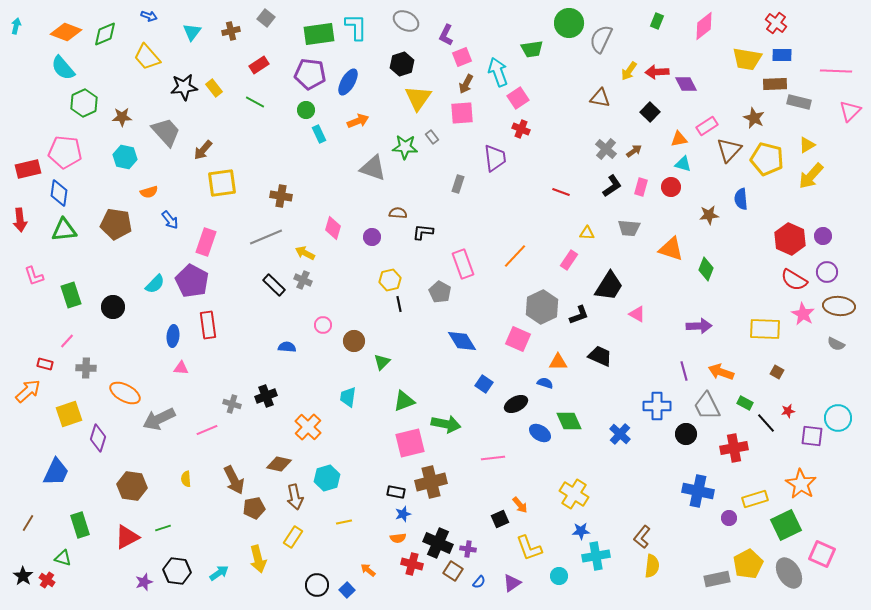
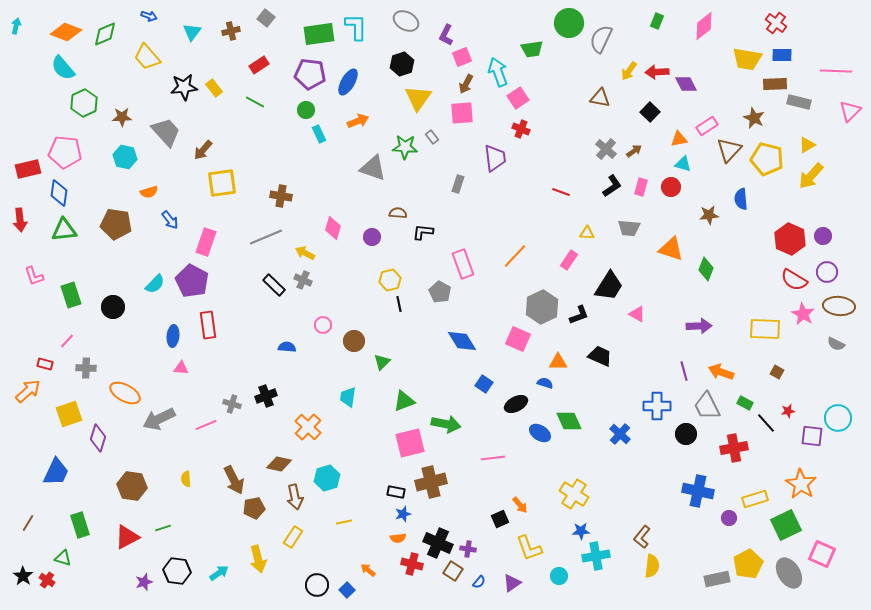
pink line at (207, 430): moved 1 px left, 5 px up
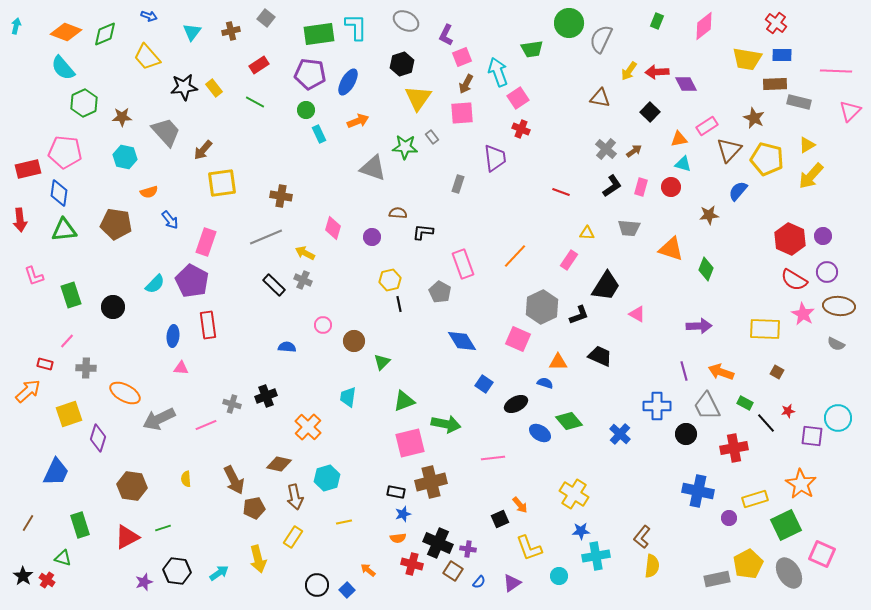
blue semicircle at (741, 199): moved 3 px left, 8 px up; rotated 45 degrees clockwise
black trapezoid at (609, 286): moved 3 px left
green diamond at (569, 421): rotated 16 degrees counterclockwise
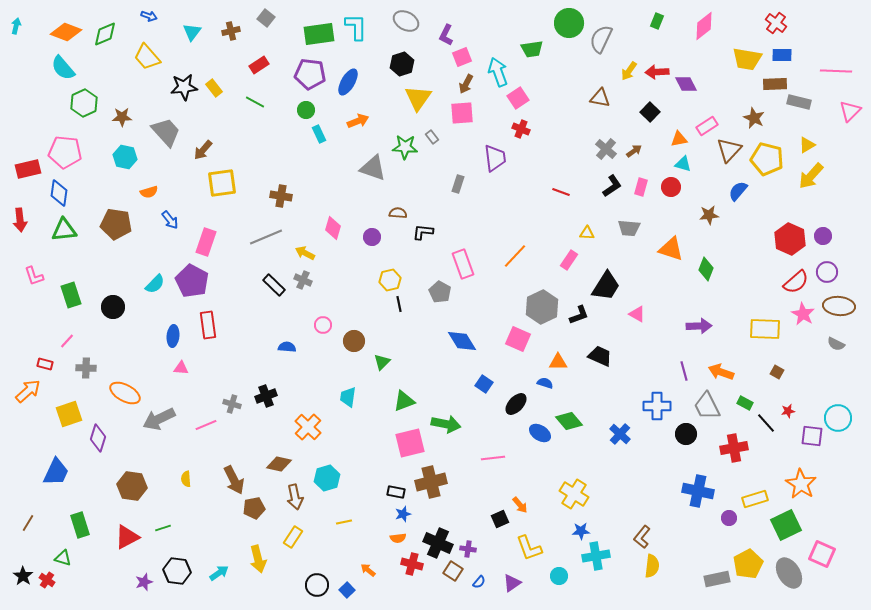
red semicircle at (794, 280): moved 2 px right, 2 px down; rotated 72 degrees counterclockwise
black ellipse at (516, 404): rotated 20 degrees counterclockwise
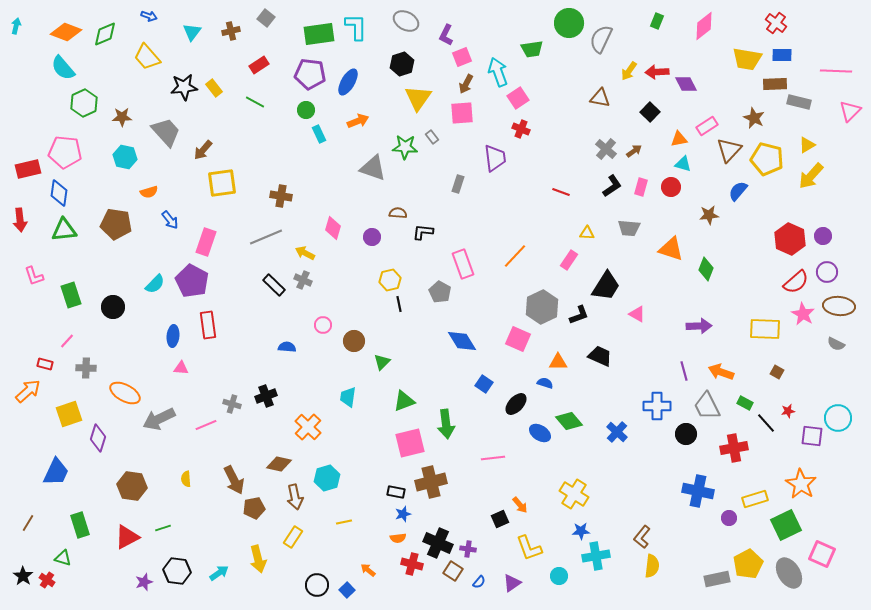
green arrow at (446, 424): rotated 72 degrees clockwise
blue cross at (620, 434): moved 3 px left, 2 px up
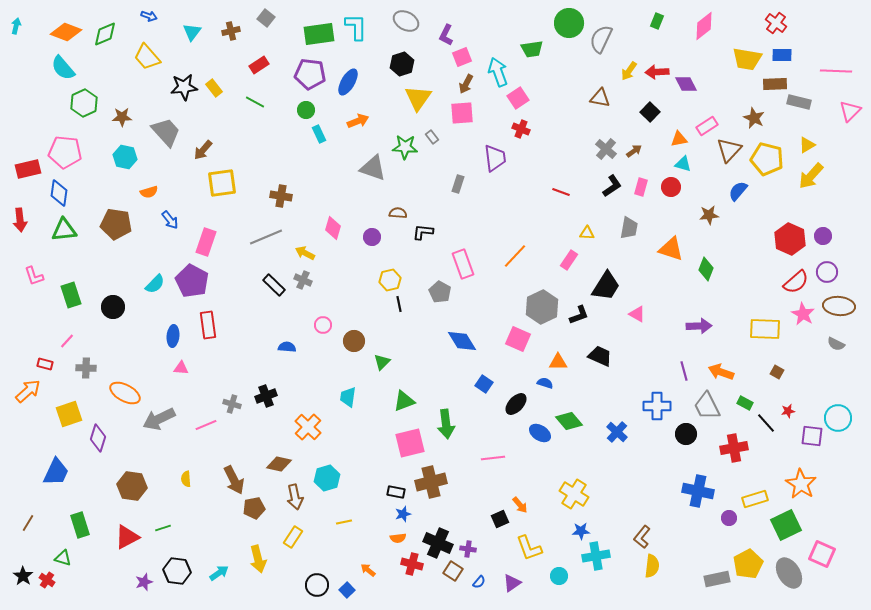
gray trapezoid at (629, 228): rotated 85 degrees counterclockwise
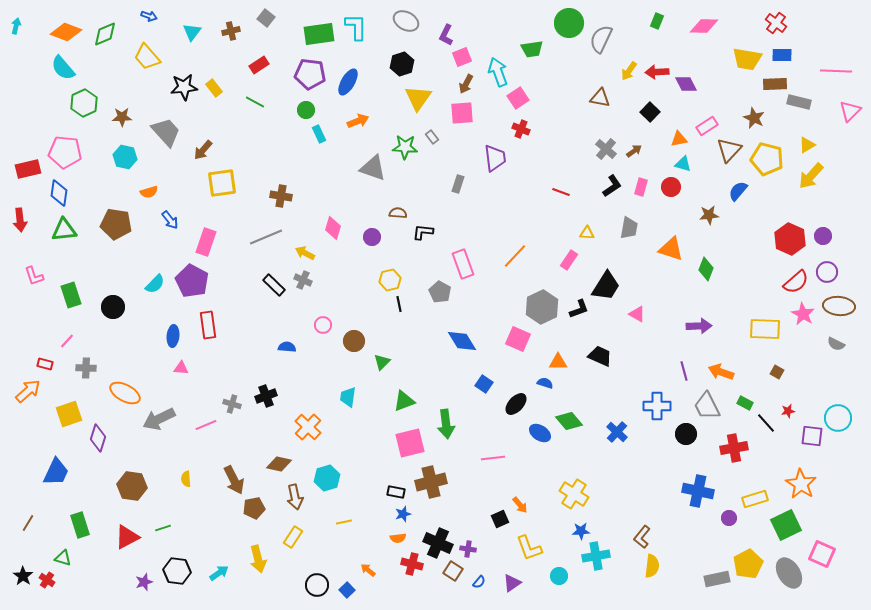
pink diamond at (704, 26): rotated 40 degrees clockwise
black L-shape at (579, 315): moved 6 px up
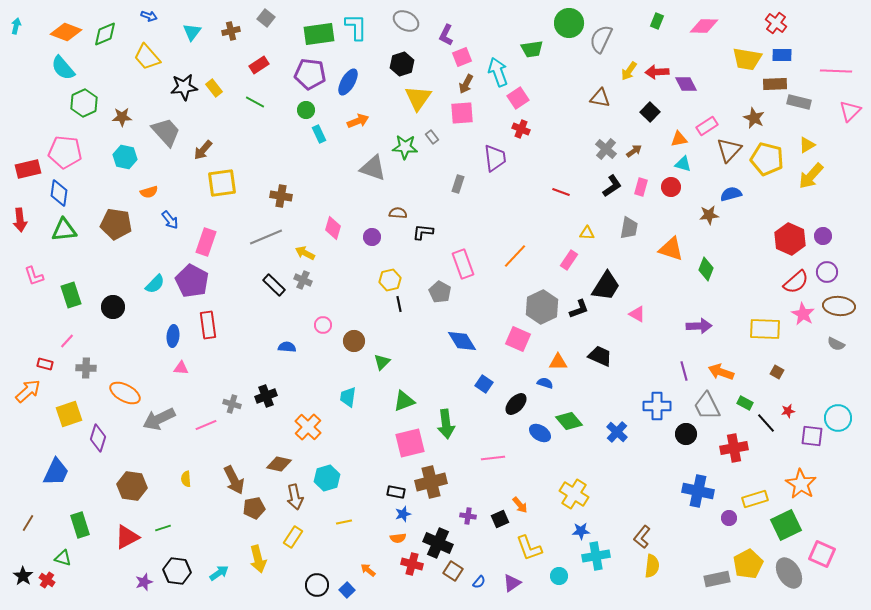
blue semicircle at (738, 191): moved 7 px left, 3 px down; rotated 35 degrees clockwise
purple cross at (468, 549): moved 33 px up
